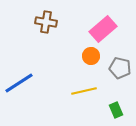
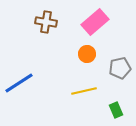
pink rectangle: moved 8 px left, 7 px up
orange circle: moved 4 px left, 2 px up
gray pentagon: rotated 25 degrees counterclockwise
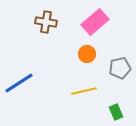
green rectangle: moved 2 px down
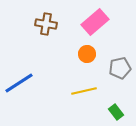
brown cross: moved 2 px down
green rectangle: rotated 14 degrees counterclockwise
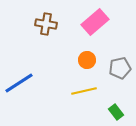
orange circle: moved 6 px down
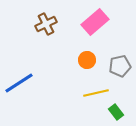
brown cross: rotated 35 degrees counterclockwise
gray pentagon: moved 2 px up
yellow line: moved 12 px right, 2 px down
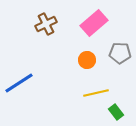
pink rectangle: moved 1 px left, 1 px down
gray pentagon: moved 13 px up; rotated 15 degrees clockwise
